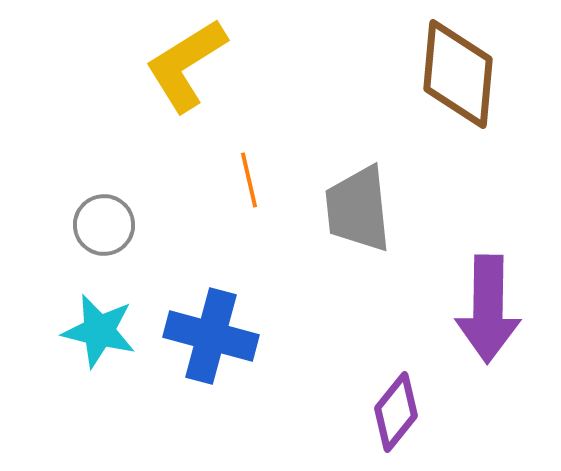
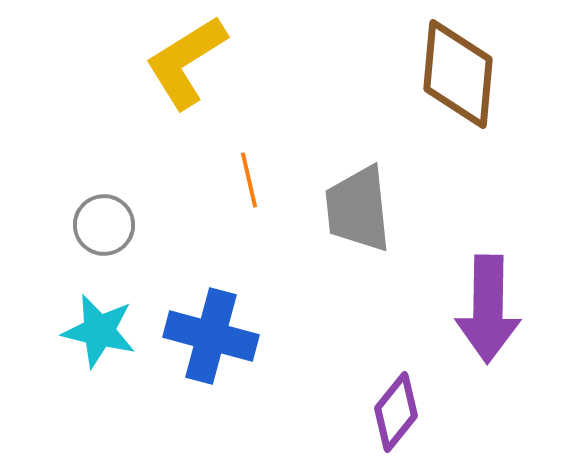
yellow L-shape: moved 3 px up
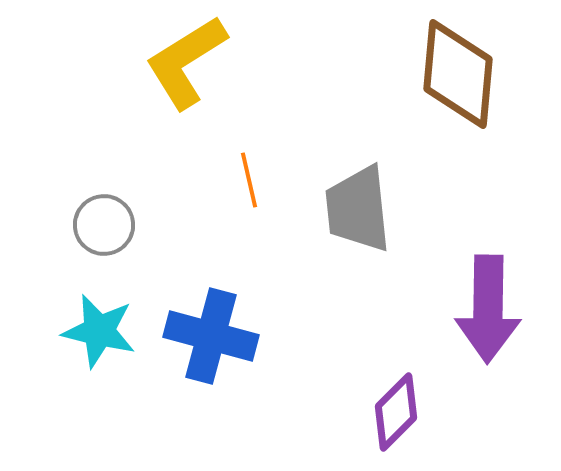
purple diamond: rotated 6 degrees clockwise
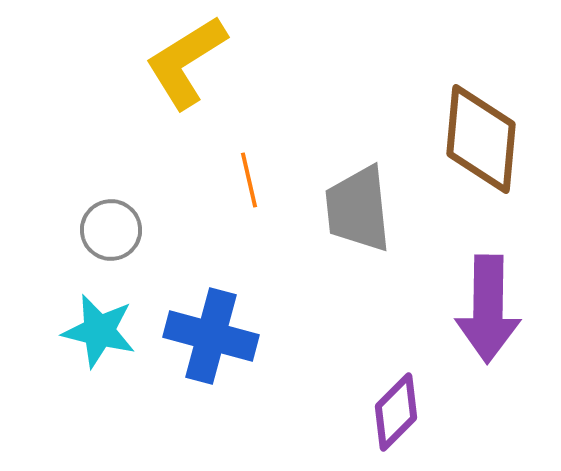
brown diamond: moved 23 px right, 65 px down
gray circle: moved 7 px right, 5 px down
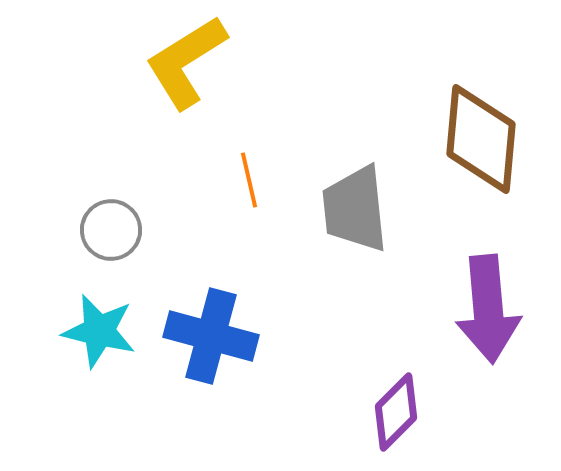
gray trapezoid: moved 3 px left
purple arrow: rotated 6 degrees counterclockwise
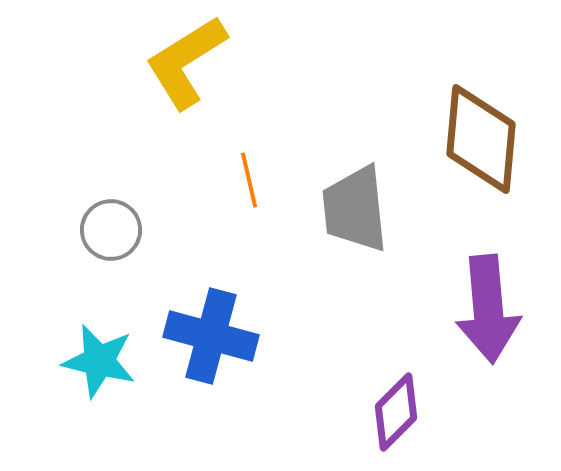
cyan star: moved 30 px down
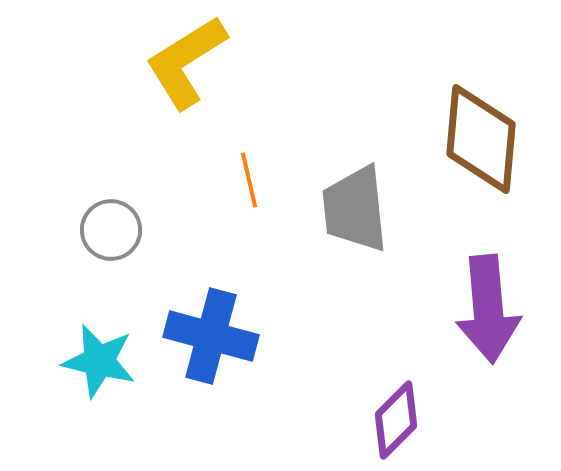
purple diamond: moved 8 px down
